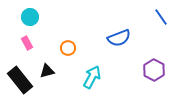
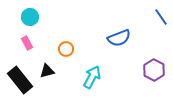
orange circle: moved 2 px left, 1 px down
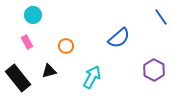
cyan circle: moved 3 px right, 2 px up
blue semicircle: rotated 20 degrees counterclockwise
pink rectangle: moved 1 px up
orange circle: moved 3 px up
black triangle: moved 2 px right
black rectangle: moved 2 px left, 2 px up
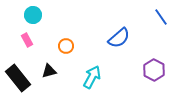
pink rectangle: moved 2 px up
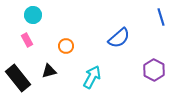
blue line: rotated 18 degrees clockwise
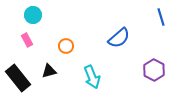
cyan arrow: rotated 130 degrees clockwise
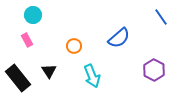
blue line: rotated 18 degrees counterclockwise
orange circle: moved 8 px right
black triangle: rotated 49 degrees counterclockwise
cyan arrow: moved 1 px up
